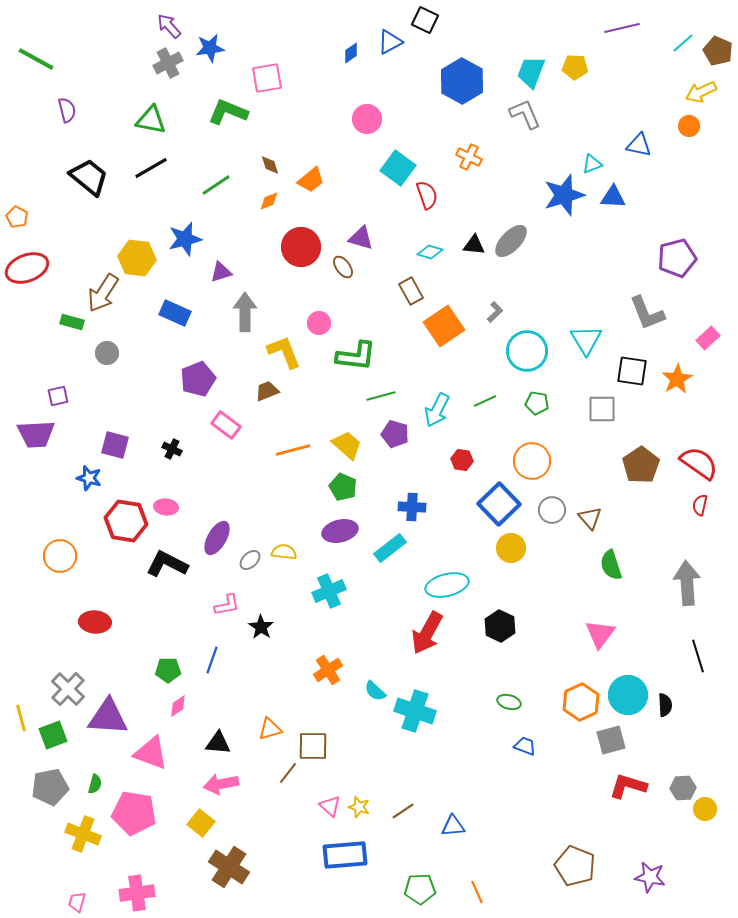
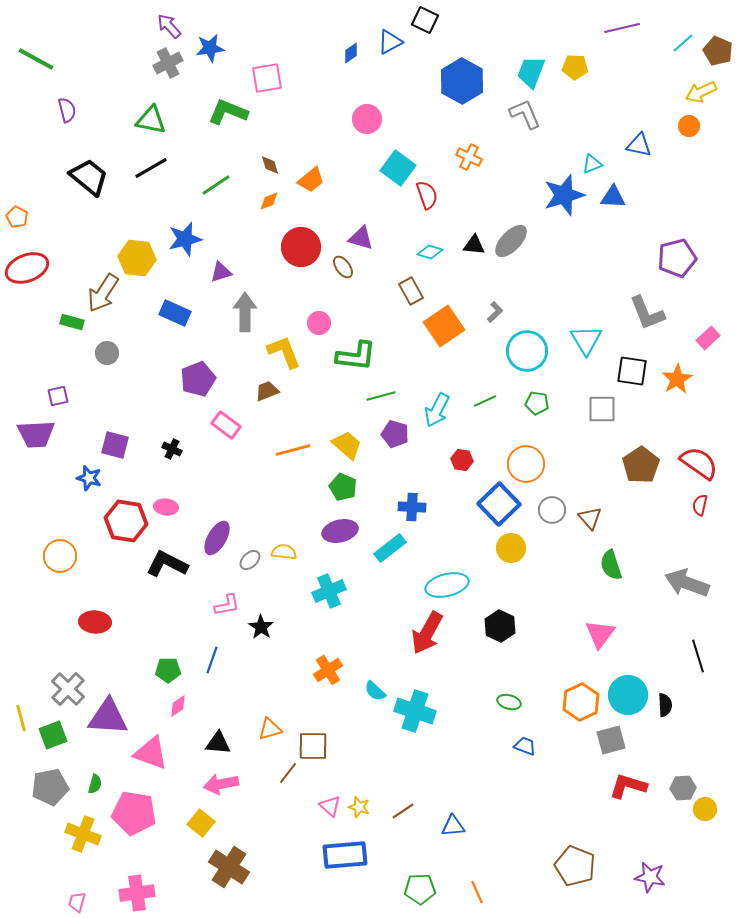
orange circle at (532, 461): moved 6 px left, 3 px down
gray arrow at (687, 583): rotated 66 degrees counterclockwise
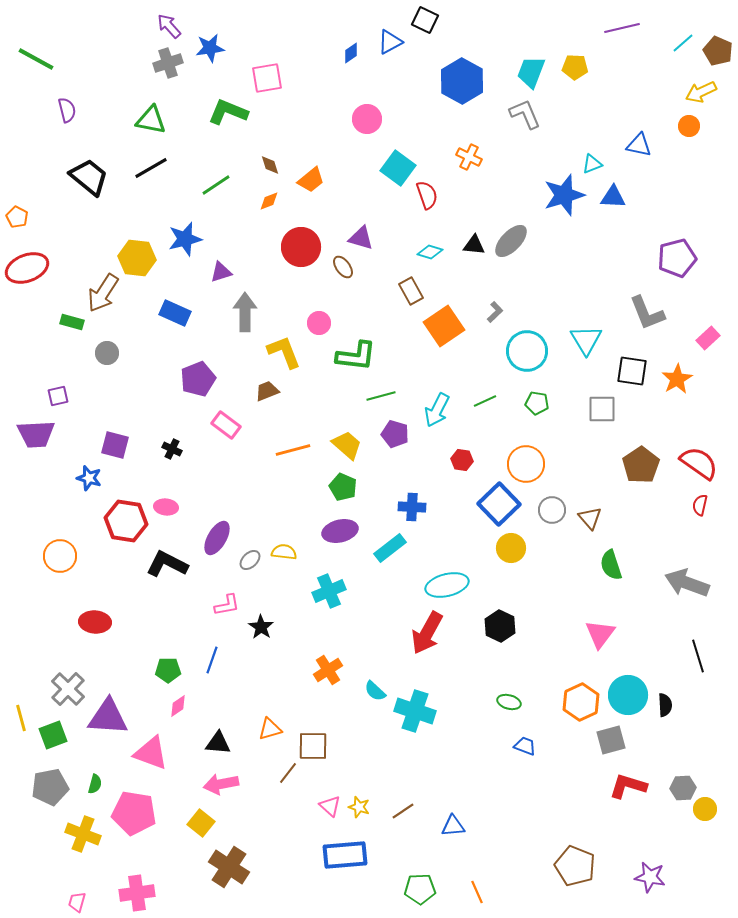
gray cross at (168, 63): rotated 8 degrees clockwise
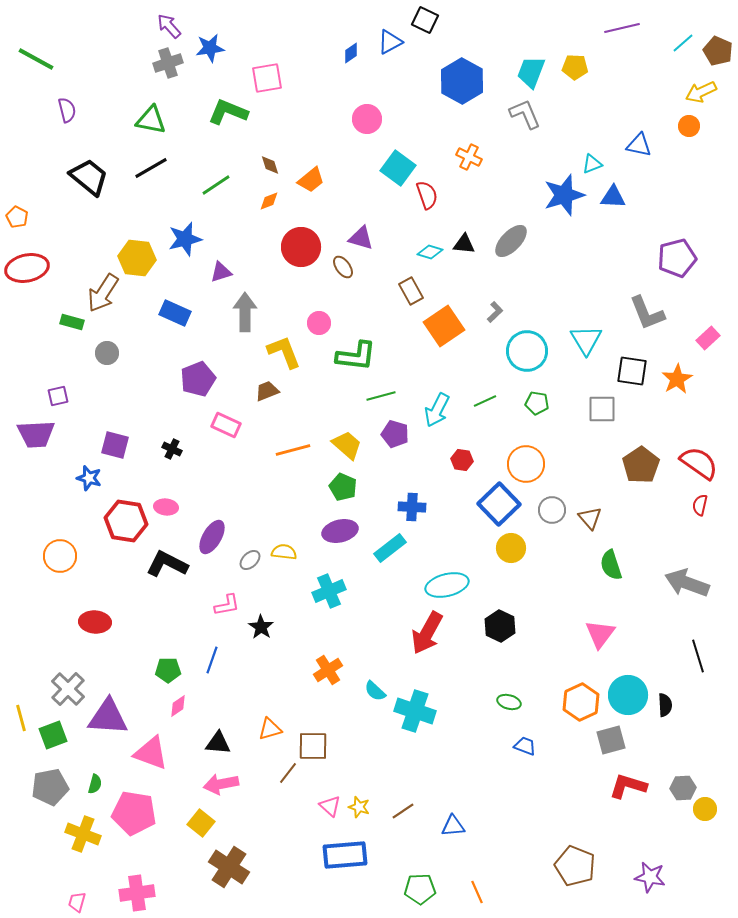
black triangle at (474, 245): moved 10 px left, 1 px up
red ellipse at (27, 268): rotated 9 degrees clockwise
pink rectangle at (226, 425): rotated 12 degrees counterclockwise
purple ellipse at (217, 538): moved 5 px left, 1 px up
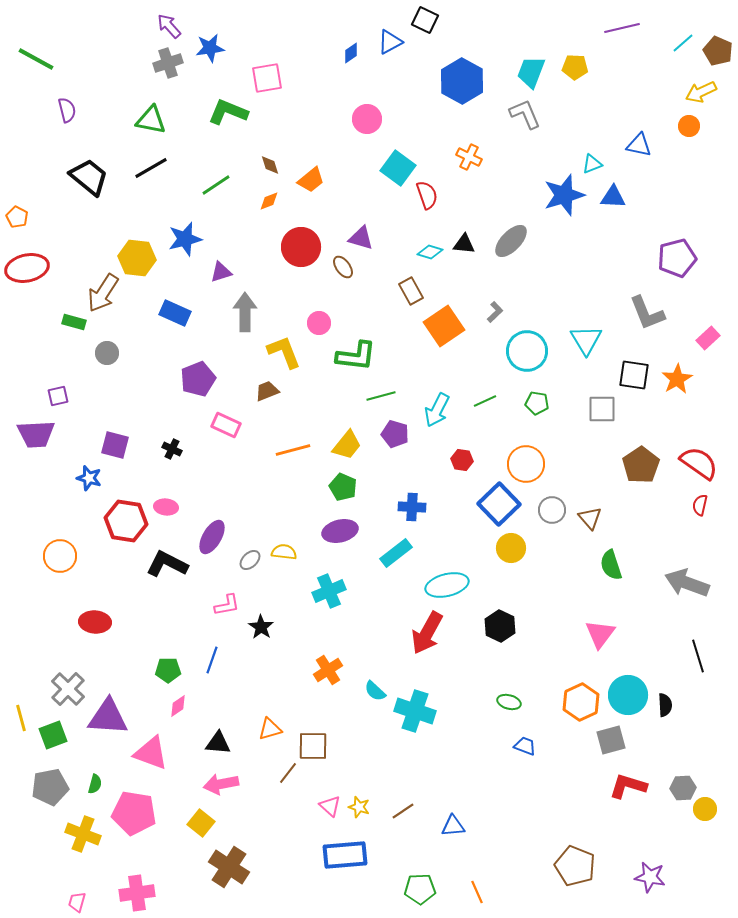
green rectangle at (72, 322): moved 2 px right
black square at (632, 371): moved 2 px right, 4 px down
yellow trapezoid at (347, 445): rotated 88 degrees clockwise
cyan rectangle at (390, 548): moved 6 px right, 5 px down
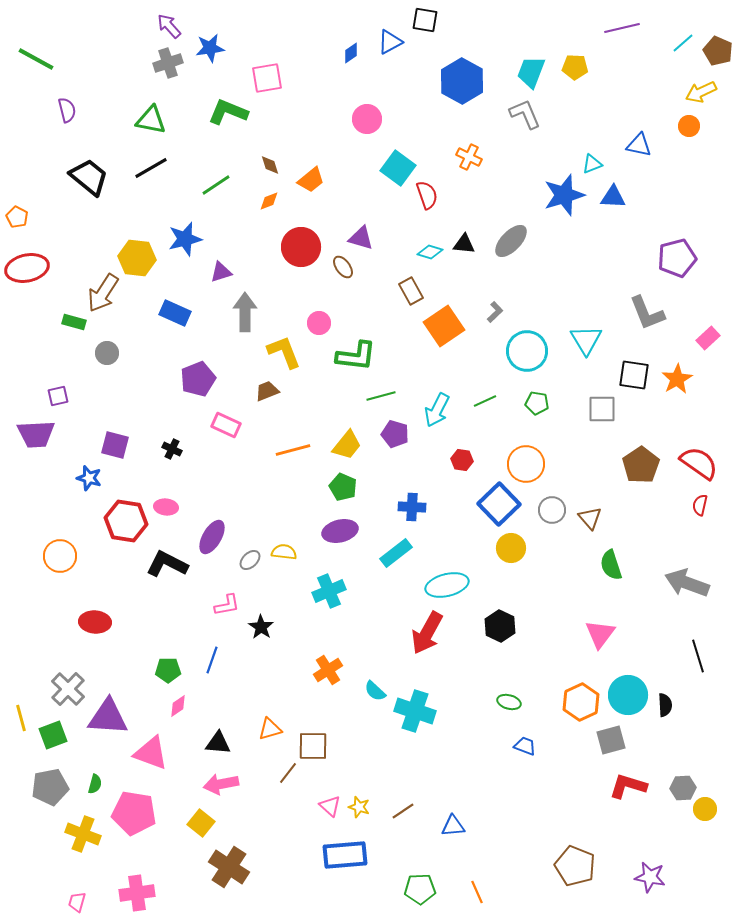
black square at (425, 20): rotated 16 degrees counterclockwise
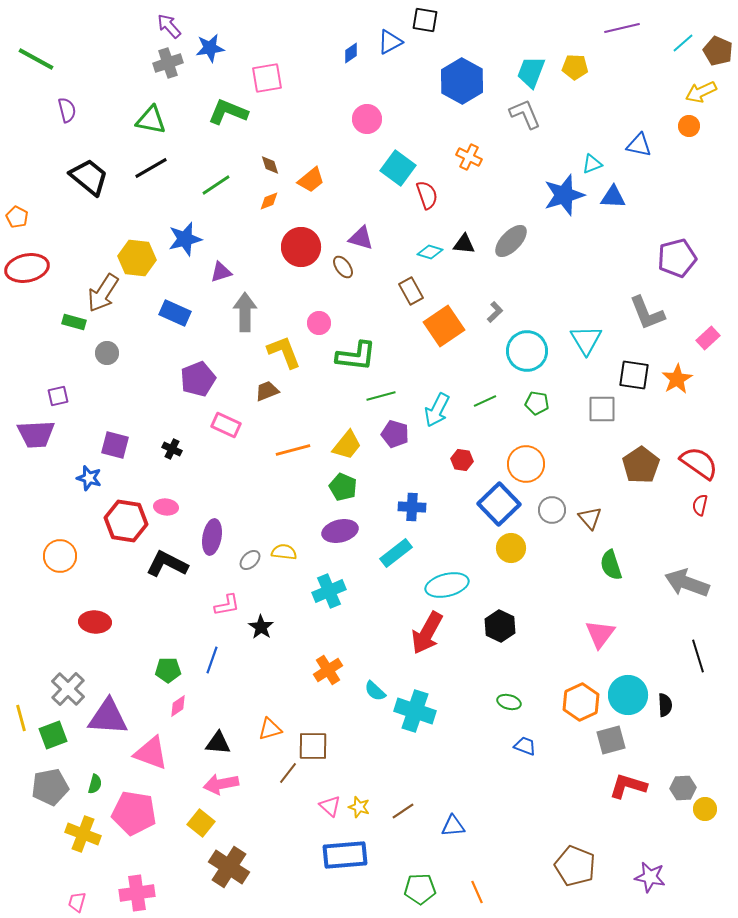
purple ellipse at (212, 537): rotated 20 degrees counterclockwise
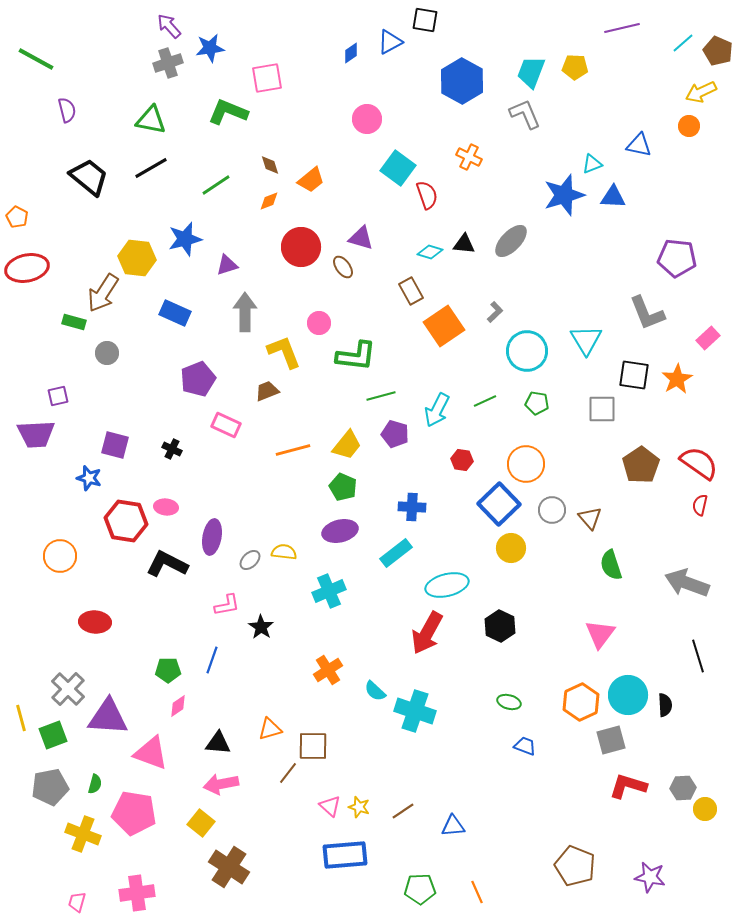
purple pentagon at (677, 258): rotated 21 degrees clockwise
purple triangle at (221, 272): moved 6 px right, 7 px up
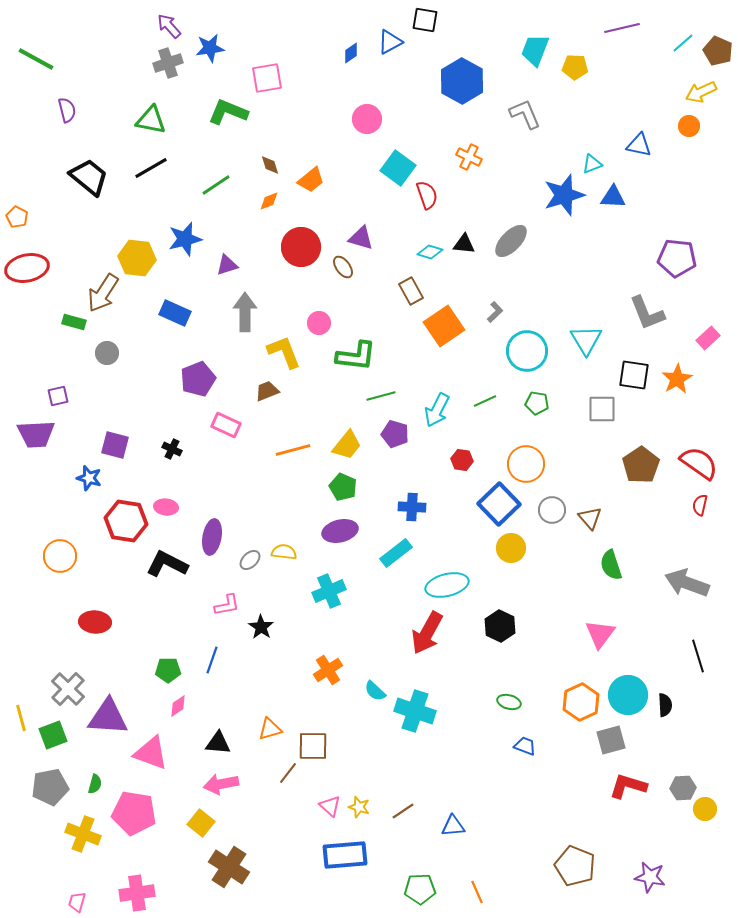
cyan trapezoid at (531, 72): moved 4 px right, 22 px up
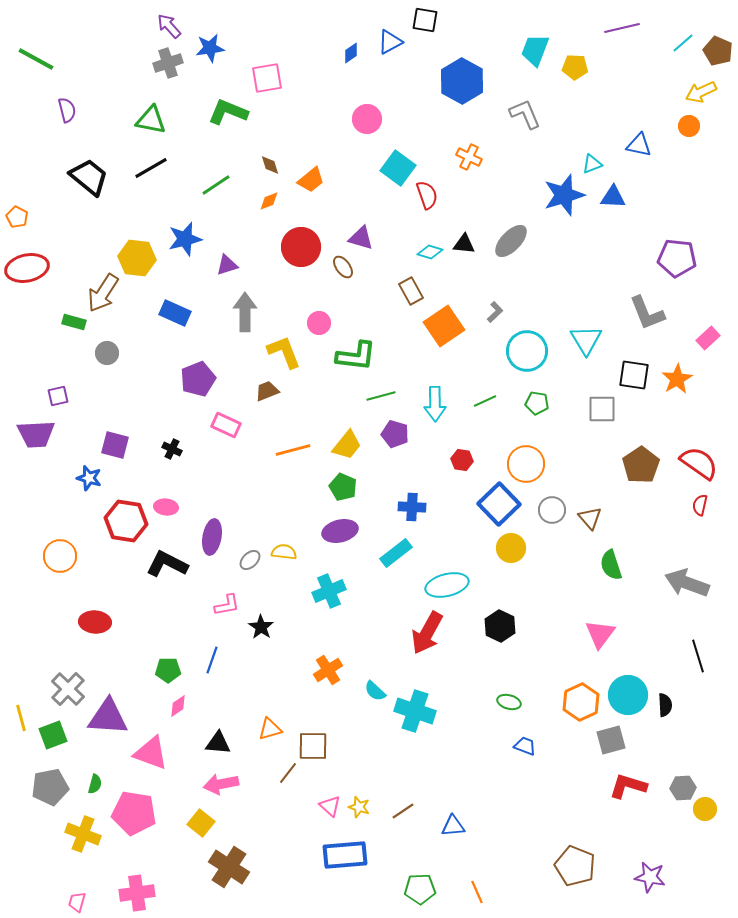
cyan arrow at (437, 410): moved 2 px left, 6 px up; rotated 28 degrees counterclockwise
